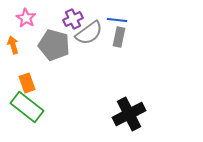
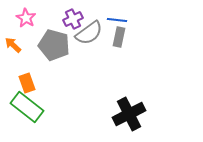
orange arrow: rotated 30 degrees counterclockwise
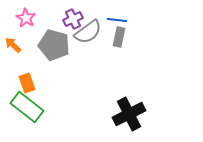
gray semicircle: moved 1 px left, 1 px up
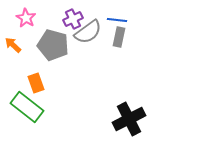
gray pentagon: moved 1 px left
orange rectangle: moved 9 px right
black cross: moved 5 px down
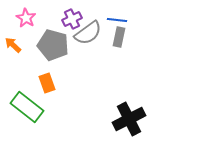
purple cross: moved 1 px left
gray semicircle: moved 1 px down
orange rectangle: moved 11 px right
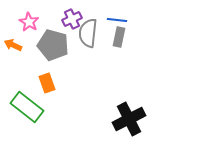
pink star: moved 3 px right, 4 px down
gray semicircle: rotated 132 degrees clockwise
orange arrow: rotated 18 degrees counterclockwise
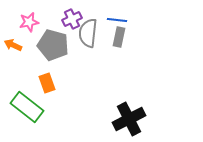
pink star: rotated 30 degrees clockwise
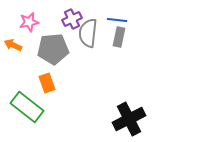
gray pentagon: moved 4 px down; rotated 20 degrees counterclockwise
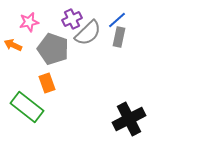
blue line: rotated 48 degrees counterclockwise
gray semicircle: rotated 140 degrees counterclockwise
gray pentagon: rotated 24 degrees clockwise
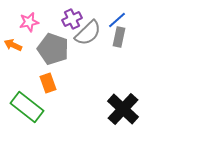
orange rectangle: moved 1 px right
black cross: moved 6 px left, 10 px up; rotated 20 degrees counterclockwise
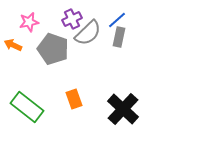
orange rectangle: moved 26 px right, 16 px down
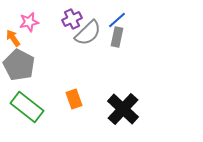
gray rectangle: moved 2 px left
orange arrow: moved 7 px up; rotated 30 degrees clockwise
gray pentagon: moved 34 px left, 16 px down; rotated 8 degrees clockwise
